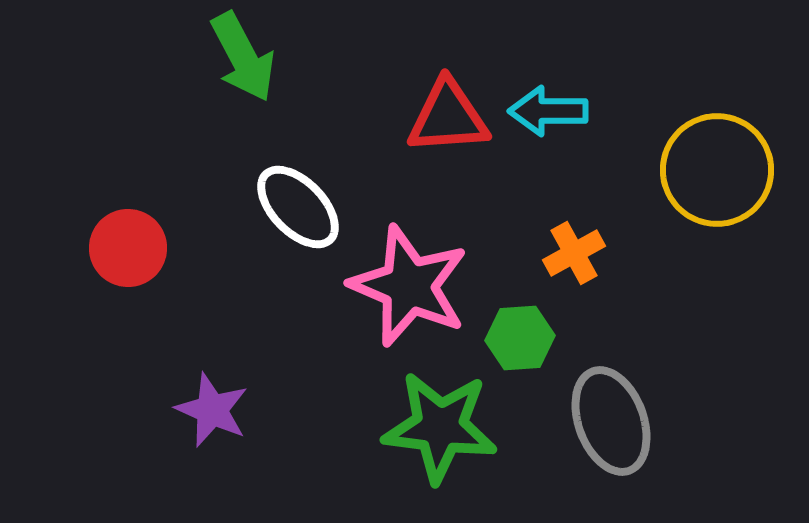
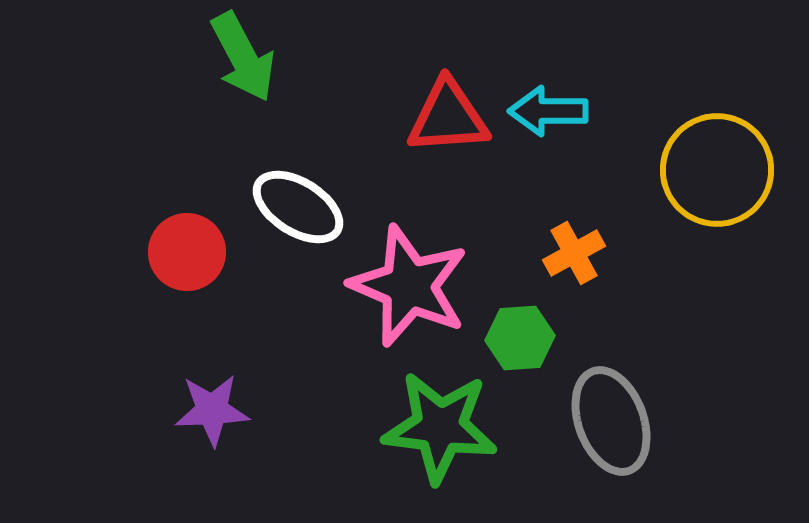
white ellipse: rotated 14 degrees counterclockwise
red circle: moved 59 px right, 4 px down
purple star: rotated 26 degrees counterclockwise
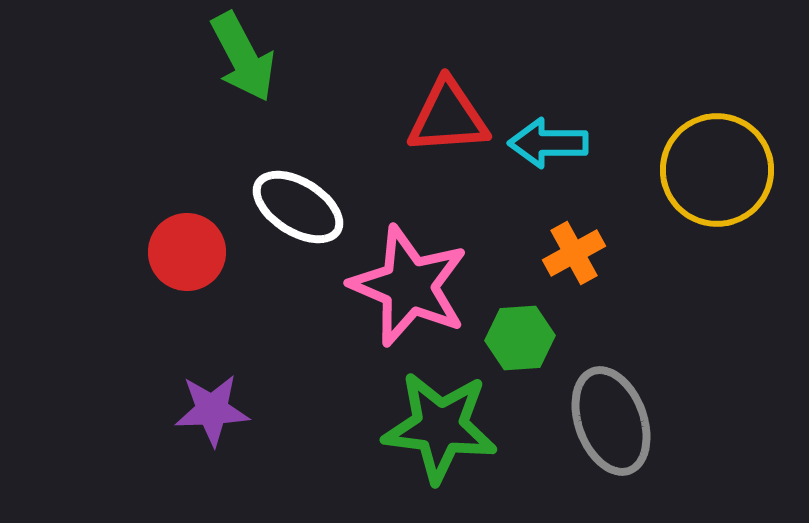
cyan arrow: moved 32 px down
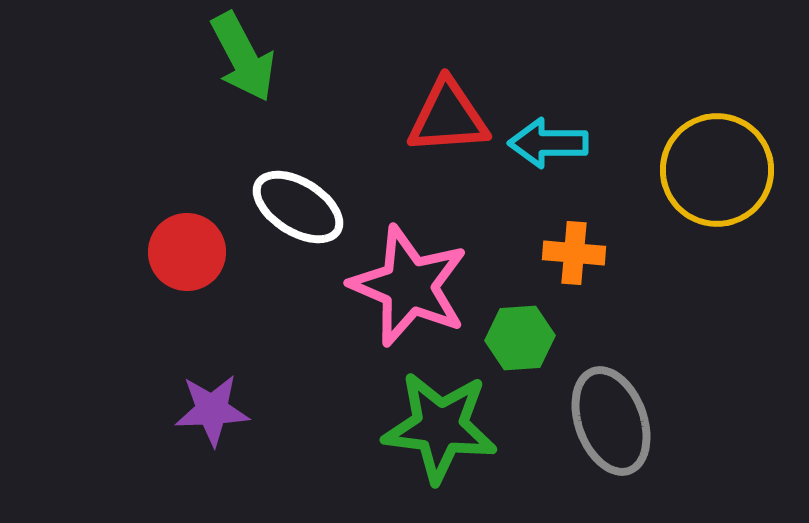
orange cross: rotated 34 degrees clockwise
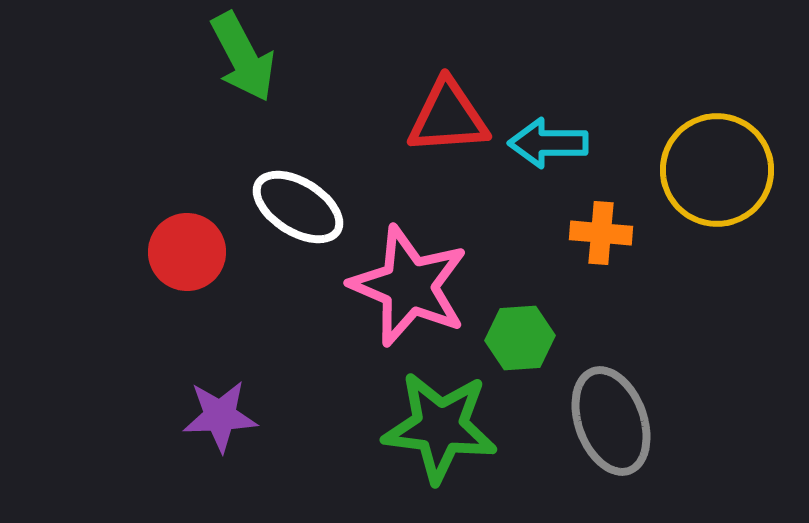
orange cross: moved 27 px right, 20 px up
purple star: moved 8 px right, 6 px down
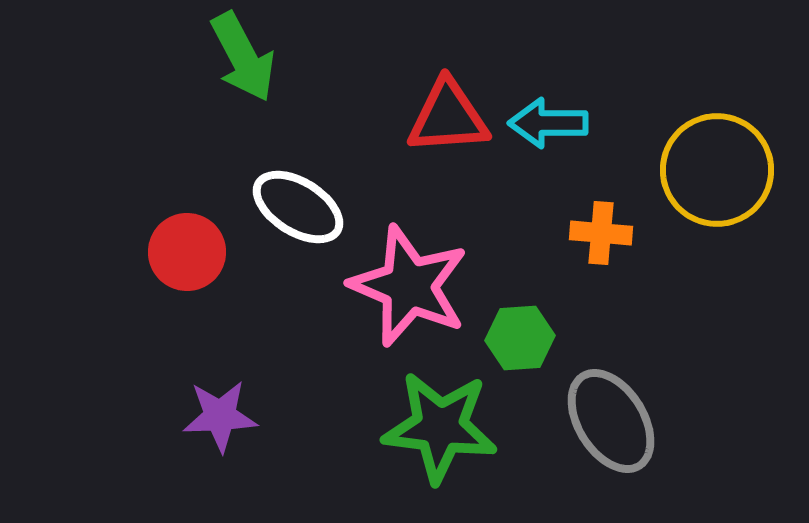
cyan arrow: moved 20 px up
gray ellipse: rotated 12 degrees counterclockwise
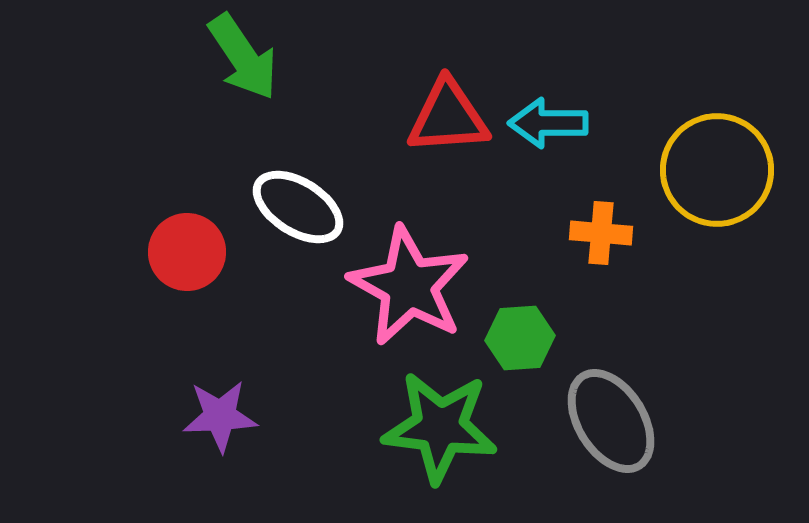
green arrow: rotated 6 degrees counterclockwise
pink star: rotated 6 degrees clockwise
